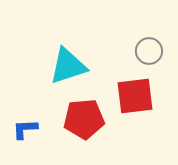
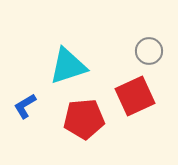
red square: rotated 18 degrees counterclockwise
blue L-shape: moved 23 px up; rotated 28 degrees counterclockwise
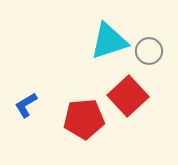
cyan triangle: moved 41 px right, 25 px up
red square: moved 7 px left; rotated 18 degrees counterclockwise
blue L-shape: moved 1 px right, 1 px up
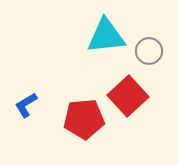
cyan triangle: moved 3 px left, 5 px up; rotated 12 degrees clockwise
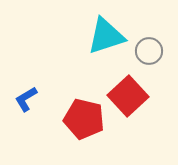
cyan triangle: rotated 12 degrees counterclockwise
blue L-shape: moved 6 px up
red pentagon: rotated 18 degrees clockwise
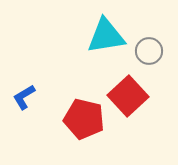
cyan triangle: rotated 9 degrees clockwise
blue L-shape: moved 2 px left, 2 px up
